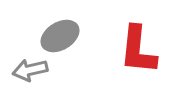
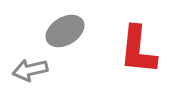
gray ellipse: moved 5 px right, 5 px up
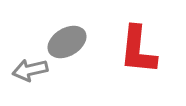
gray ellipse: moved 2 px right, 11 px down
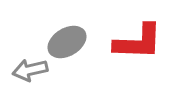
red L-shape: moved 8 px up; rotated 94 degrees counterclockwise
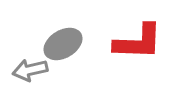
gray ellipse: moved 4 px left, 2 px down
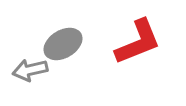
red L-shape: rotated 24 degrees counterclockwise
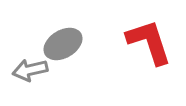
red L-shape: moved 11 px right; rotated 86 degrees counterclockwise
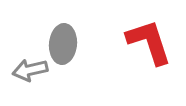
gray ellipse: rotated 54 degrees counterclockwise
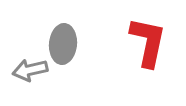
red L-shape: moved 1 px left; rotated 30 degrees clockwise
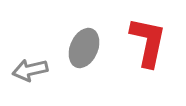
gray ellipse: moved 21 px right, 4 px down; rotated 18 degrees clockwise
